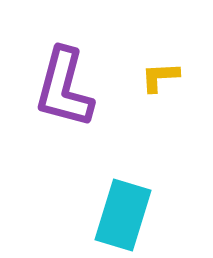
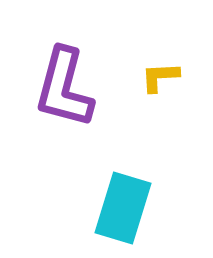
cyan rectangle: moved 7 px up
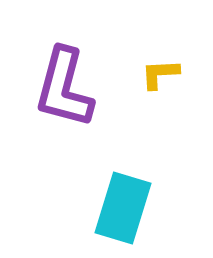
yellow L-shape: moved 3 px up
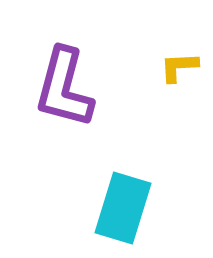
yellow L-shape: moved 19 px right, 7 px up
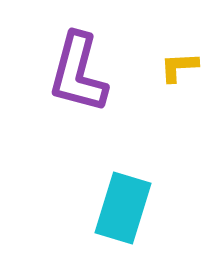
purple L-shape: moved 14 px right, 15 px up
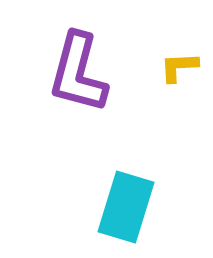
cyan rectangle: moved 3 px right, 1 px up
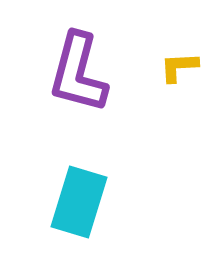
cyan rectangle: moved 47 px left, 5 px up
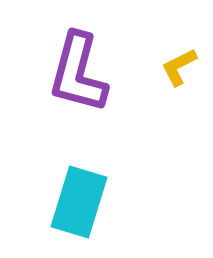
yellow L-shape: rotated 24 degrees counterclockwise
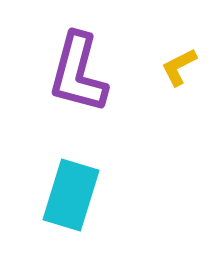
cyan rectangle: moved 8 px left, 7 px up
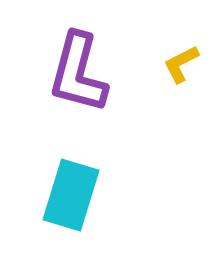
yellow L-shape: moved 2 px right, 3 px up
